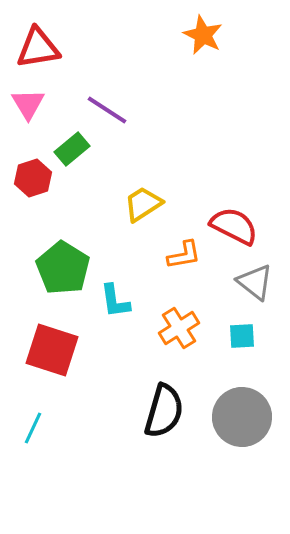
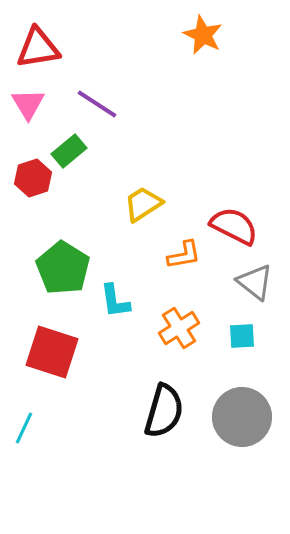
purple line: moved 10 px left, 6 px up
green rectangle: moved 3 px left, 2 px down
red square: moved 2 px down
cyan line: moved 9 px left
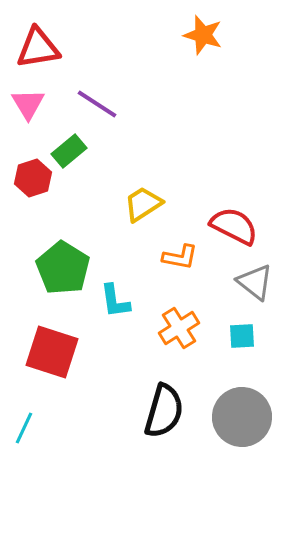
orange star: rotated 9 degrees counterclockwise
orange L-shape: moved 4 px left, 2 px down; rotated 21 degrees clockwise
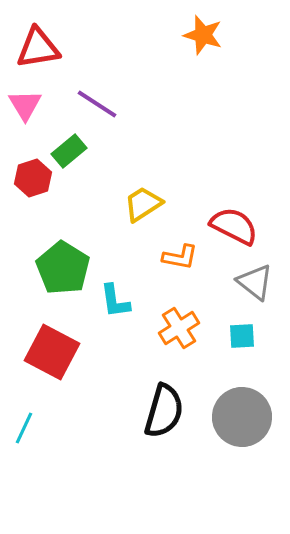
pink triangle: moved 3 px left, 1 px down
red square: rotated 10 degrees clockwise
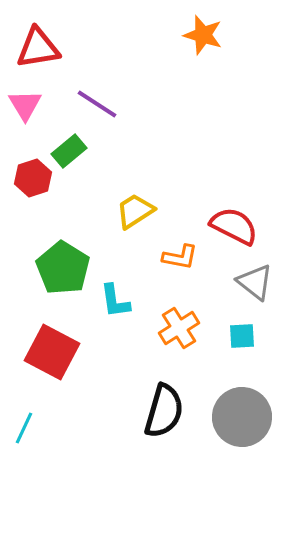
yellow trapezoid: moved 8 px left, 7 px down
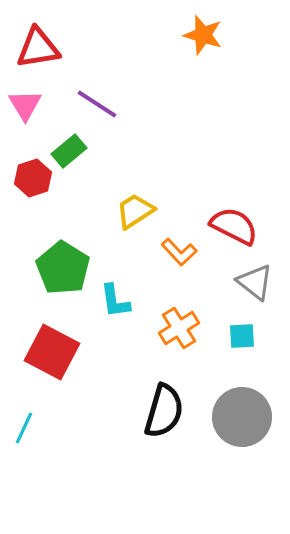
orange L-shape: moved 1 px left, 5 px up; rotated 36 degrees clockwise
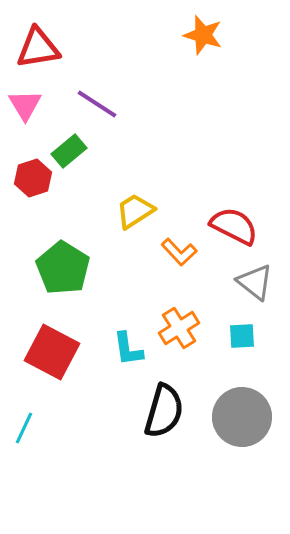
cyan L-shape: moved 13 px right, 48 px down
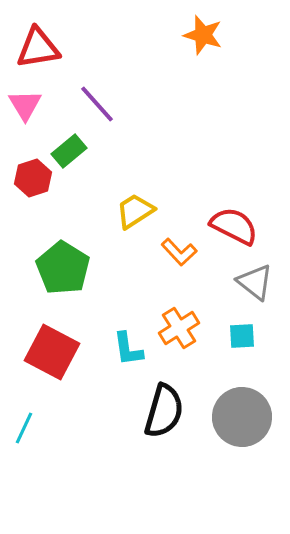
purple line: rotated 15 degrees clockwise
